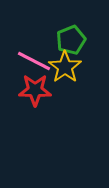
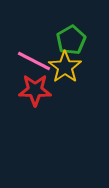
green pentagon: rotated 8 degrees counterclockwise
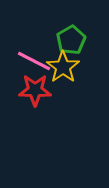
yellow star: moved 2 px left
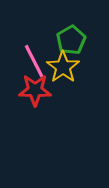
pink line: rotated 36 degrees clockwise
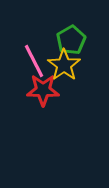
yellow star: moved 1 px right, 2 px up
red star: moved 8 px right
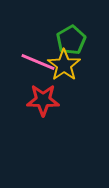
pink line: moved 4 px right, 1 px down; rotated 40 degrees counterclockwise
red star: moved 10 px down
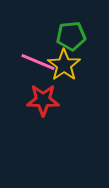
green pentagon: moved 4 px up; rotated 24 degrees clockwise
